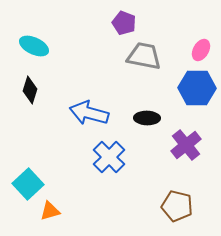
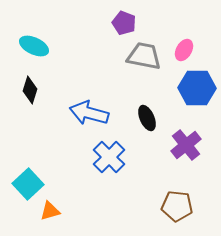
pink ellipse: moved 17 px left
black ellipse: rotated 65 degrees clockwise
brown pentagon: rotated 8 degrees counterclockwise
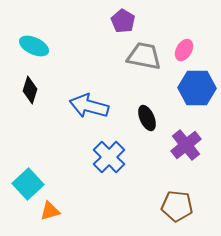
purple pentagon: moved 1 px left, 2 px up; rotated 10 degrees clockwise
blue arrow: moved 7 px up
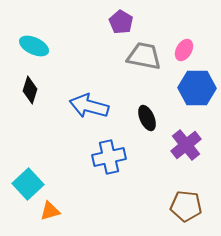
purple pentagon: moved 2 px left, 1 px down
blue cross: rotated 32 degrees clockwise
brown pentagon: moved 9 px right
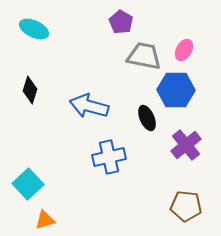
cyan ellipse: moved 17 px up
blue hexagon: moved 21 px left, 2 px down
orange triangle: moved 5 px left, 9 px down
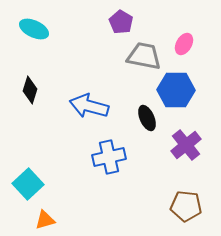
pink ellipse: moved 6 px up
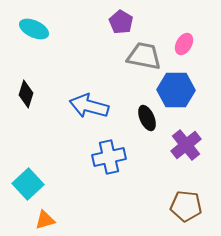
black diamond: moved 4 px left, 4 px down
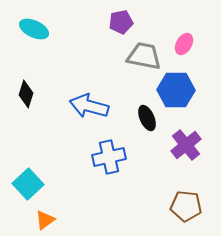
purple pentagon: rotated 30 degrees clockwise
orange triangle: rotated 20 degrees counterclockwise
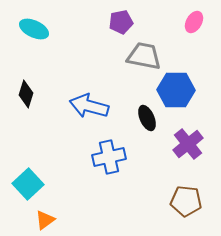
pink ellipse: moved 10 px right, 22 px up
purple cross: moved 2 px right, 1 px up
brown pentagon: moved 5 px up
